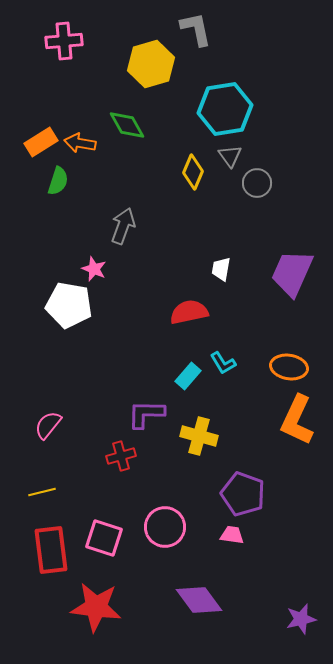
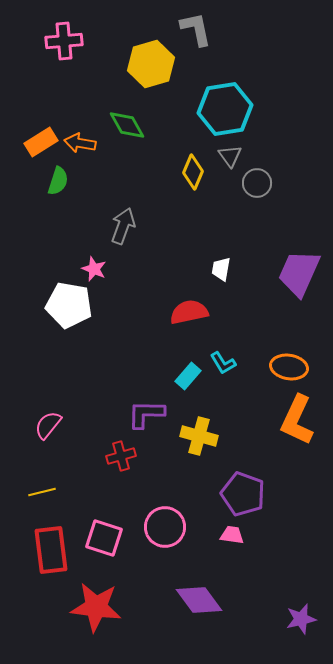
purple trapezoid: moved 7 px right
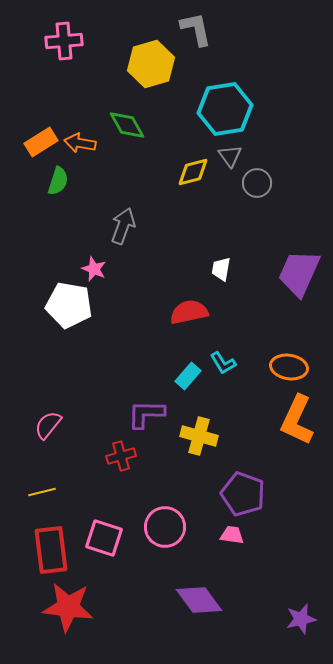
yellow diamond: rotated 52 degrees clockwise
red star: moved 28 px left
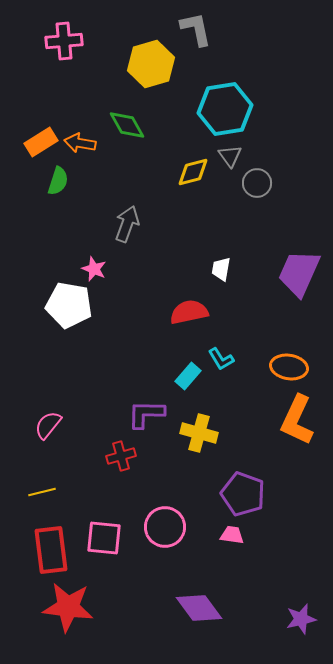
gray arrow: moved 4 px right, 2 px up
cyan L-shape: moved 2 px left, 4 px up
yellow cross: moved 3 px up
pink square: rotated 12 degrees counterclockwise
purple diamond: moved 8 px down
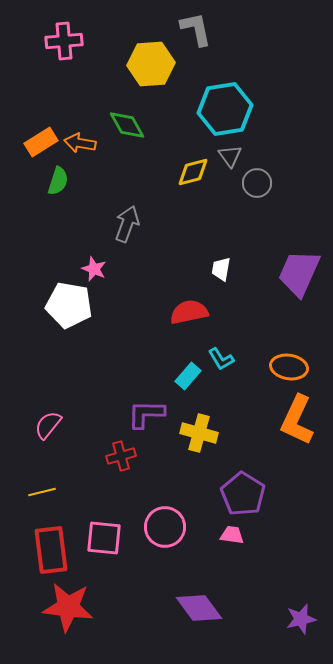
yellow hexagon: rotated 12 degrees clockwise
purple pentagon: rotated 12 degrees clockwise
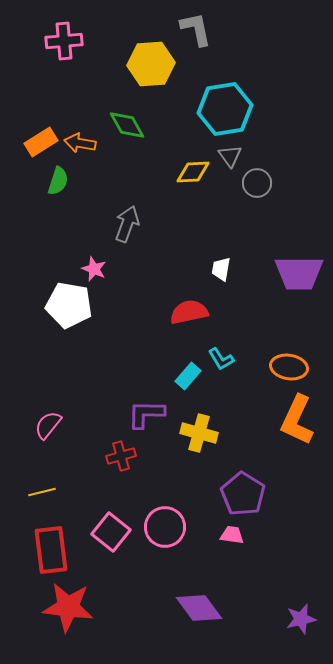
yellow diamond: rotated 12 degrees clockwise
purple trapezoid: rotated 114 degrees counterclockwise
pink square: moved 7 px right, 6 px up; rotated 33 degrees clockwise
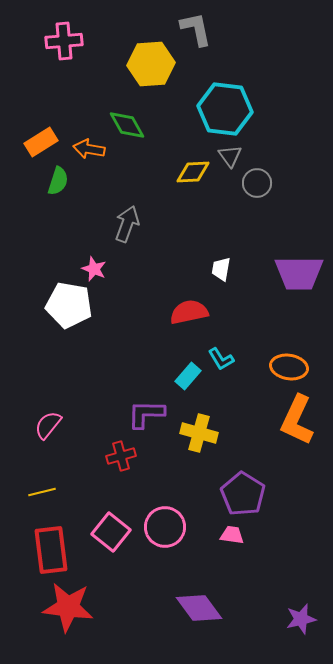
cyan hexagon: rotated 16 degrees clockwise
orange arrow: moved 9 px right, 6 px down
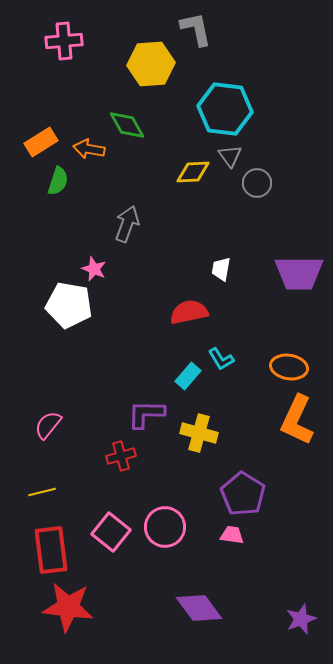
purple star: rotated 8 degrees counterclockwise
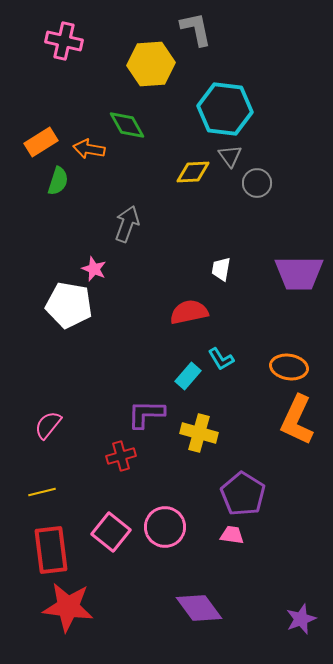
pink cross: rotated 18 degrees clockwise
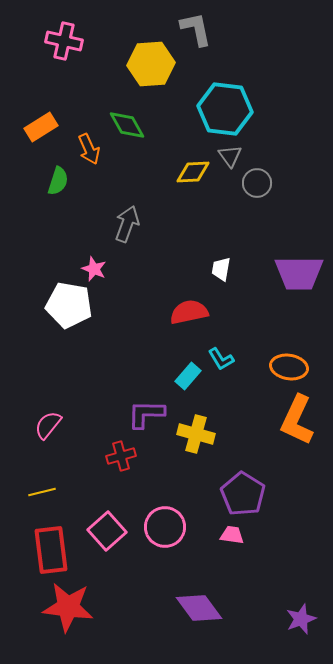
orange rectangle: moved 15 px up
orange arrow: rotated 124 degrees counterclockwise
yellow cross: moved 3 px left, 1 px down
pink square: moved 4 px left, 1 px up; rotated 9 degrees clockwise
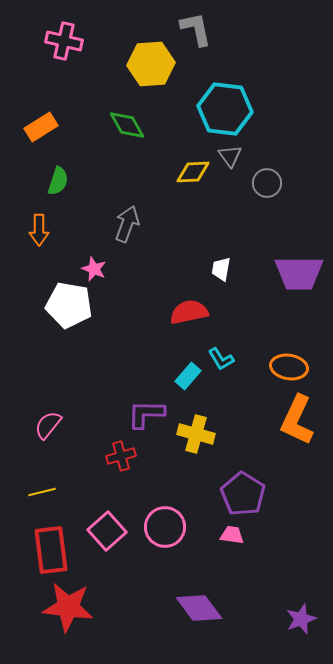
orange arrow: moved 50 px left, 81 px down; rotated 24 degrees clockwise
gray circle: moved 10 px right
